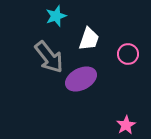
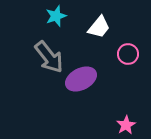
white trapezoid: moved 10 px right, 12 px up; rotated 20 degrees clockwise
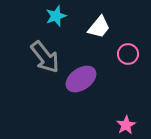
gray arrow: moved 4 px left
purple ellipse: rotated 8 degrees counterclockwise
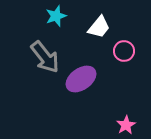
pink circle: moved 4 px left, 3 px up
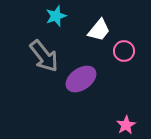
white trapezoid: moved 3 px down
gray arrow: moved 1 px left, 1 px up
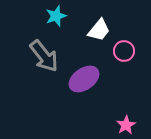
purple ellipse: moved 3 px right
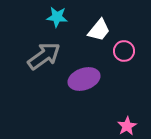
cyan star: moved 1 px right, 1 px down; rotated 25 degrees clockwise
gray arrow: rotated 88 degrees counterclockwise
purple ellipse: rotated 16 degrees clockwise
pink star: moved 1 px right, 1 px down
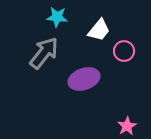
gray arrow: moved 3 px up; rotated 16 degrees counterclockwise
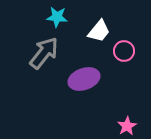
white trapezoid: moved 1 px down
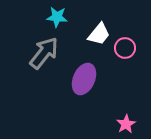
white trapezoid: moved 3 px down
pink circle: moved 1 px right, 3 px up
purple ellipse: rotated 48 degrees counterclockwise
pink star: moved 1 px left, 2 px up
